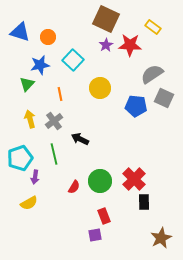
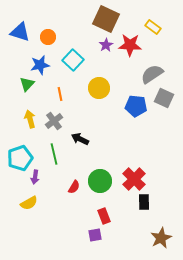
yellow circle: moved 1 px left
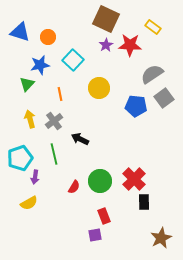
gray square: rotated 30 degrees clockwise
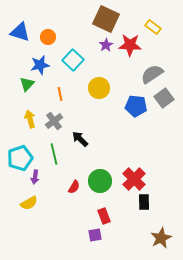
black arrow: rotated 18 degrees clockwise
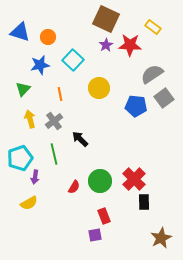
green triangle: moved 4 px left, 5 px down
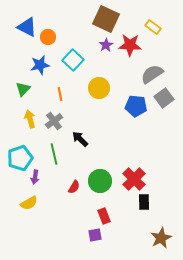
blue triangle: moved 7 px right, 5 px up; rotated 10 degrees clockwise
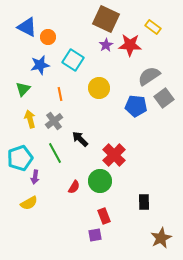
cyan square: rotated 10 degrees counterclockwise
gray semicircle: moved 3 px left, 2 px down
green line: moved 1 px right, 1 px up; rotated 15 degrees counterclockwise
red cross: moved 20 px left, 24 px up
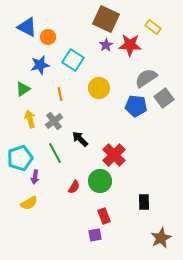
gray semicircle: moved 3 px left, 2 px down
green triangle: rotated 14 degrees clockwise
